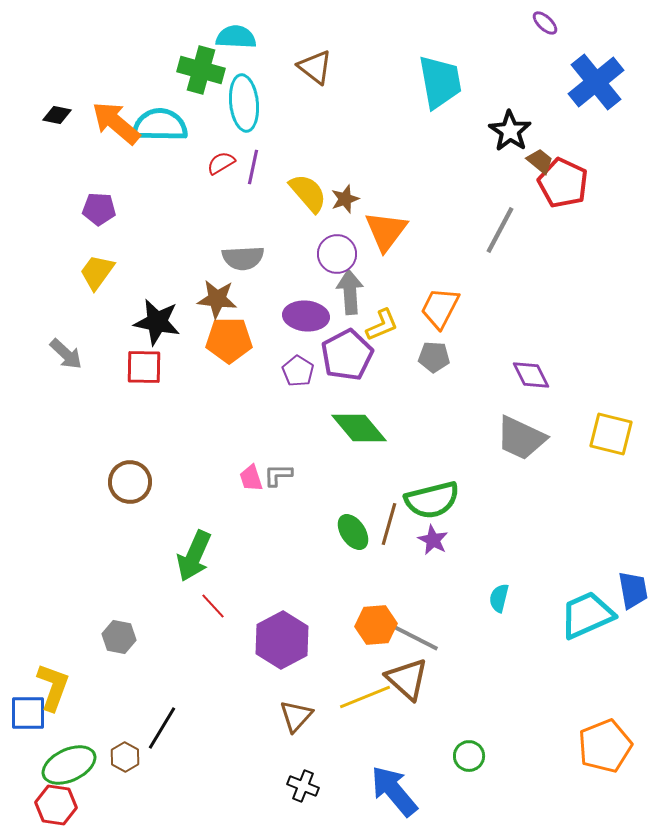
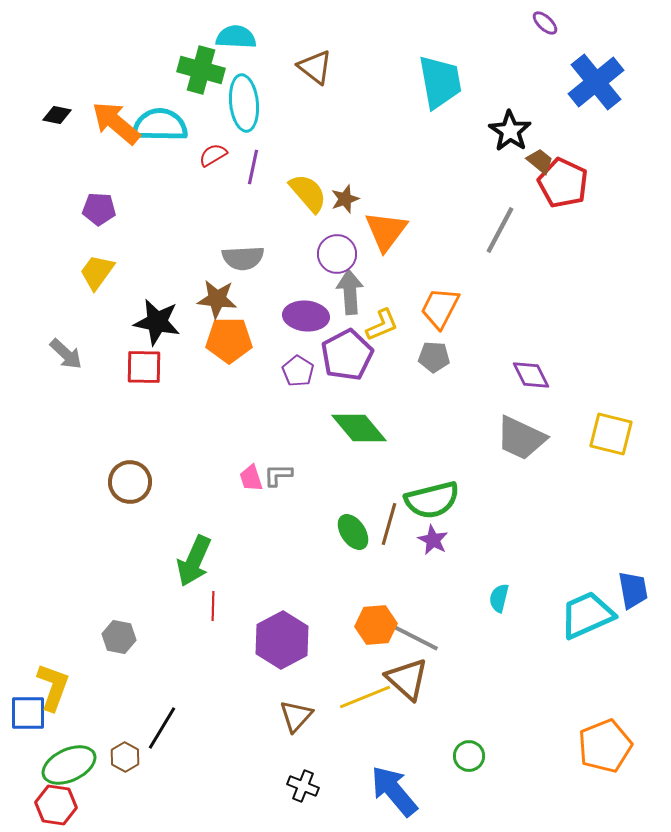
red semicircle at (221, 163): moved 8 px left, 8 px up
green arrow at (194, 556): moved 5 px down
red line at (213, 606): rotated 44 degrees clockwise
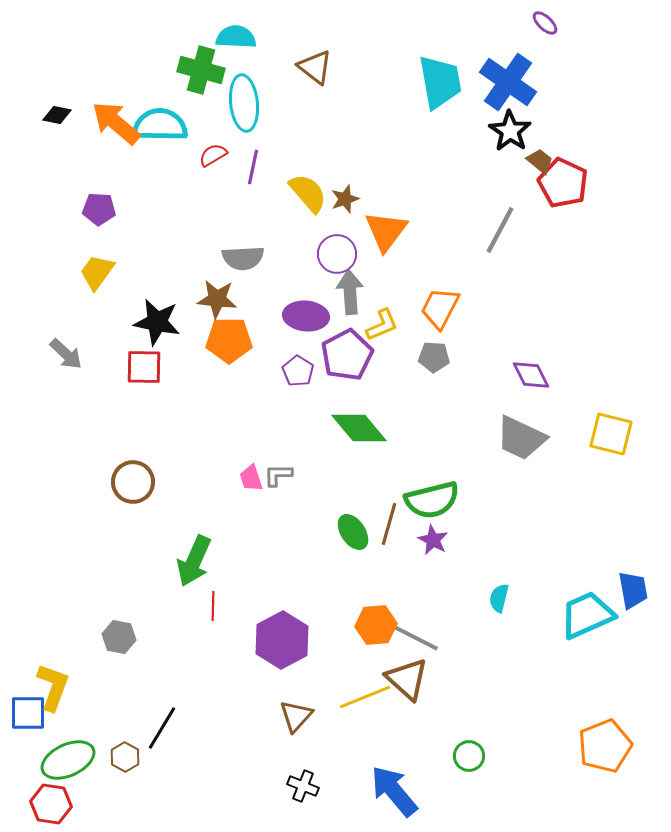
blue cross at (596, 82): moved 88 px left; rotated 16 degrees counterclockwise
brown circle at (130, 482): moved 3 px right
green ellipse at (69, 765): moved 1 px left, 5 px up
red hexagon at (56, 805): moved 5 px left, 1 px up
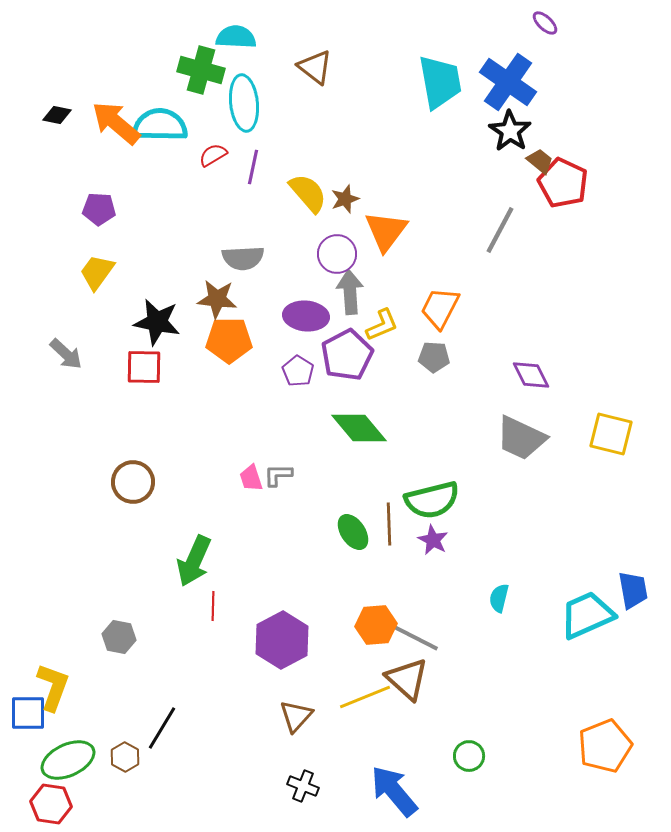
brown line at (389, 524): rotated 18 degrees counterclockwise
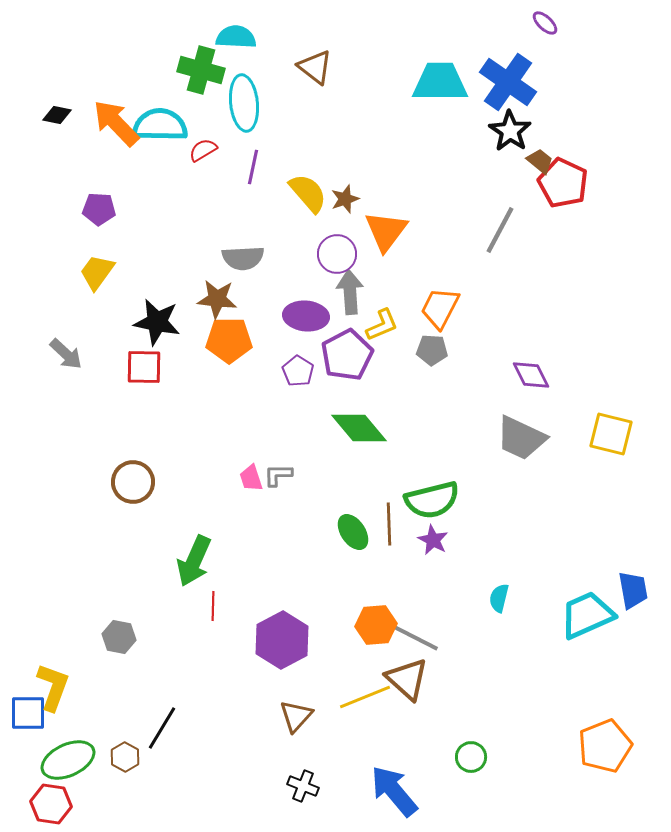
cyan trapezoid at (440, 82): rotated 80 degrees counterclockwise
orange arrow at (116, 123): rotated 6 degrees clockwise
red semicircle at (213, 155): moved 10 px left, 5 px up
gray pentagon at (434, 357): moved 2 px left, 7 px up
green circle at (469, 756): moved 2 px right, 1 px down
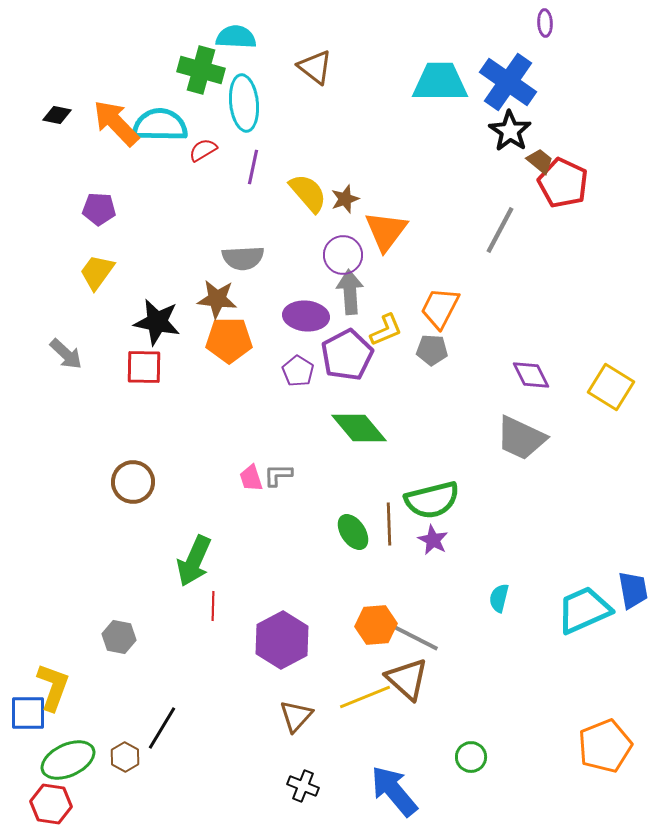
purple ellipse at (545, 23): rotated 44 degrees clockwise
purple circle at (337, 254): moved 6 px right, 1 px down
yellow L-shape at (382, 325): moved 4 px right, 5 px down
yellow square at (611, 434): moved 47 px up; rotated 18 degrees clockwise
cyan trapezoid at (587, 615): moved 3 px left, 5 px up
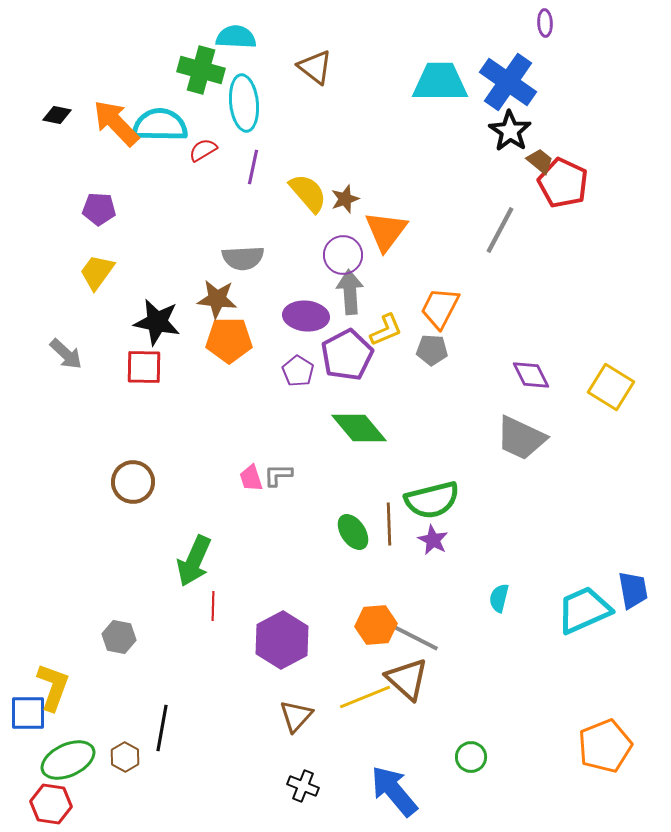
black line at (162, 728): rotated 21 degrees counterclockwise
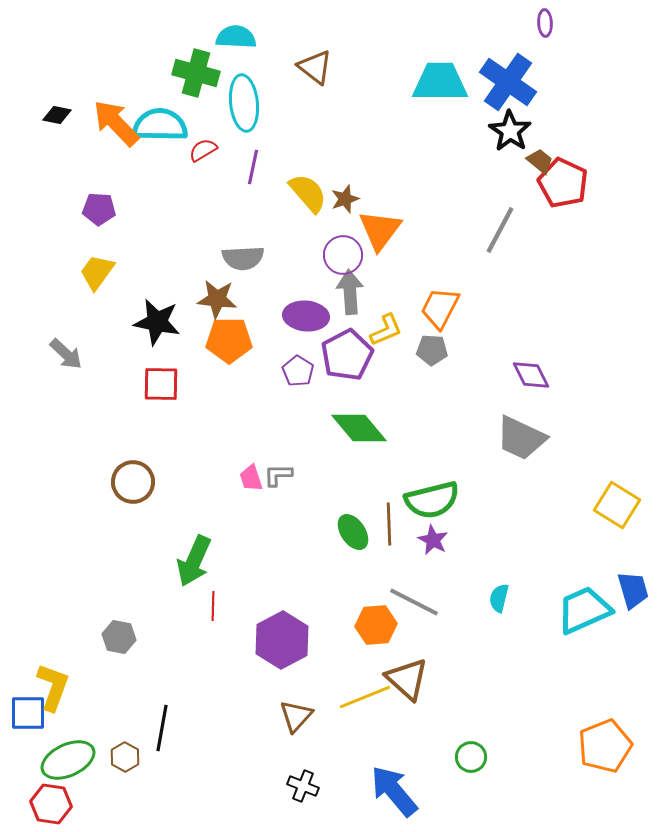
green cross at (201, 70): moved 5 px left, 3 px down
orange triangle at (386, 231): moved 6 px left, 1 px up
red square at (144, 367): moved 17 px right, 17 px down
yellow square at (611, 387): moved 6 px right, 118 px down
blue trapezoid at (633, 590): rotated 6 degrees counterclockwise
gray line at (414, 637): moved 35 px up
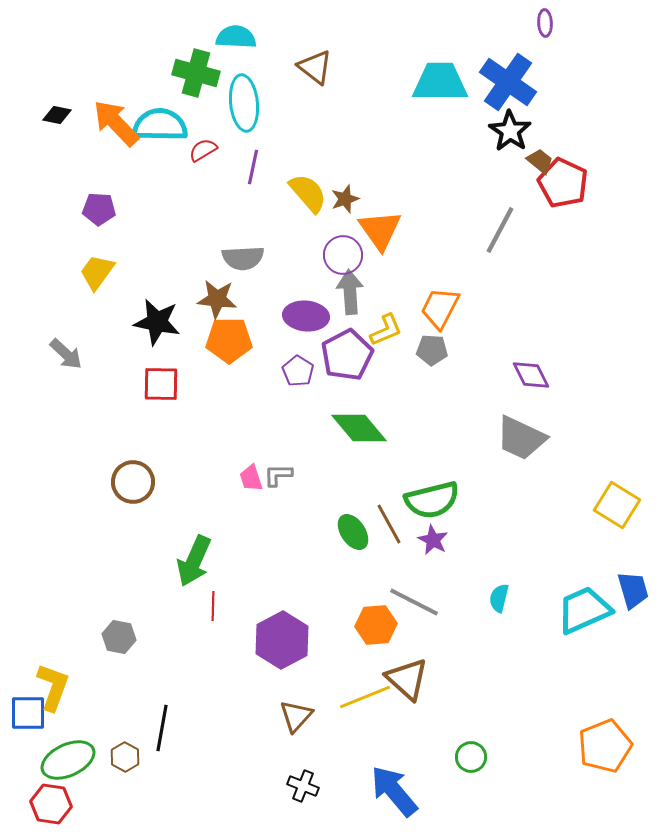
orange triangle at (380, 230): rotated 12 degrees counterclockwise
brown line at (389, 524): rotated 27 degrees counterclockwise
